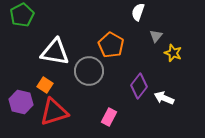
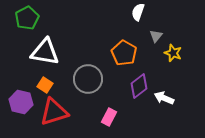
green pentagon: moved 5 px right, 3 px down
orange pentagon: moved 13 px right, 8 px down
white triangle: moved 10 px left
gray circle: moved 1 px left, 8 px down
purple diamond: rotated 15 degrees clockwise
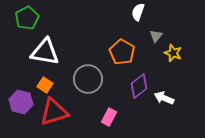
orange pentagon: moved 2 px left, 1 px up
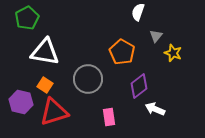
white arrow: moved 9 px left, 11 px down
pink rectangle: rotated 36 degrees counterclockwise
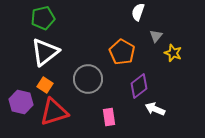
green pentagon: moved 16 px right; rotated 15 degrees clockwise
white triangle: rotated 48 degrees counterclockwise
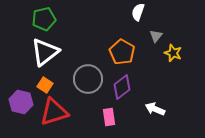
green pentagon: moved 1 px right, 1 px down
purple diamond: moved 17 px left, 1 px down
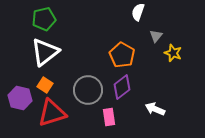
orange pentagon: moved 3 px down
gray circle: moved 11 px down
purple hexagon: moved 1 px left, 4 px up
red triangle: moved 2 px left, 1 px down
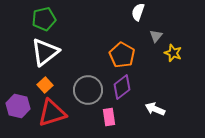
orange square: rotated 14 degrees clockwise
purple hexagon: moved 2 px left, 8 px down
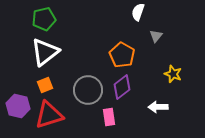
yellow star: moved 21 px down
orange square: rotated 21 degrees clockwise
white arrow: moved 3 px right, 2 px up; rotated 24 degrees counterclockwise
red triangle: moved 3 px left, 2 px down
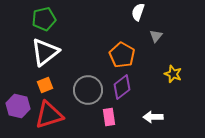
white arrow: moved 5 px left, 10 px down
